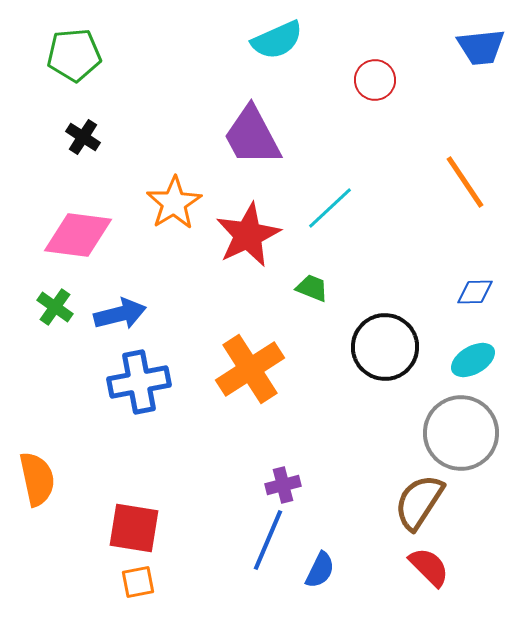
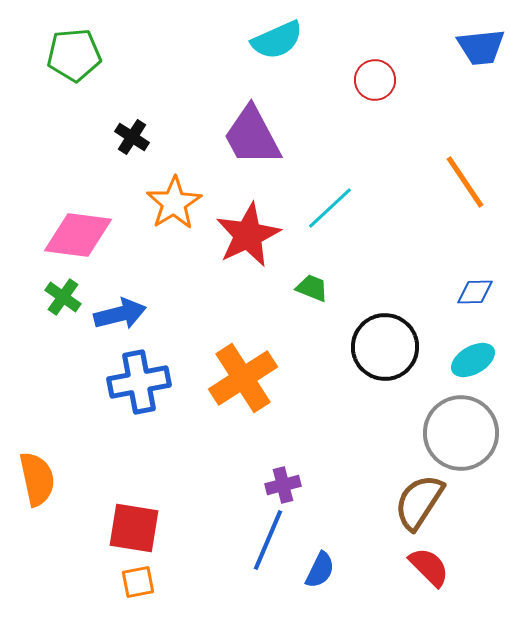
black cross: moved 49 px right
green cross: moved 8 px right, 10 px up
orange cross: moved 7 px left, 9 px down
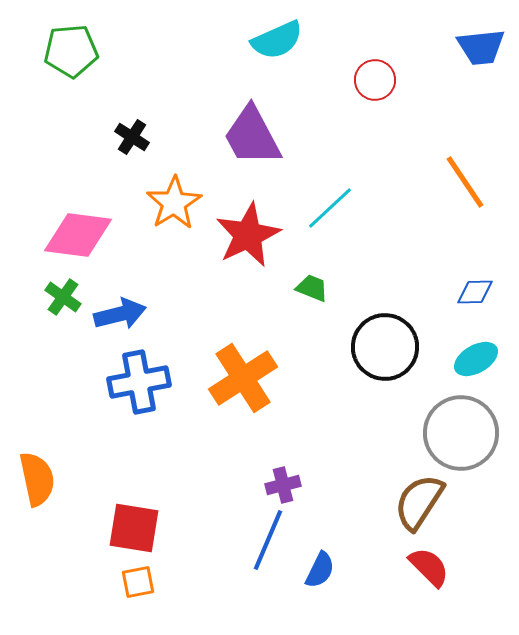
green pentagon: moved 3 px left, 4 px up
cyan ellipse: moved 3 px right, 1 px up
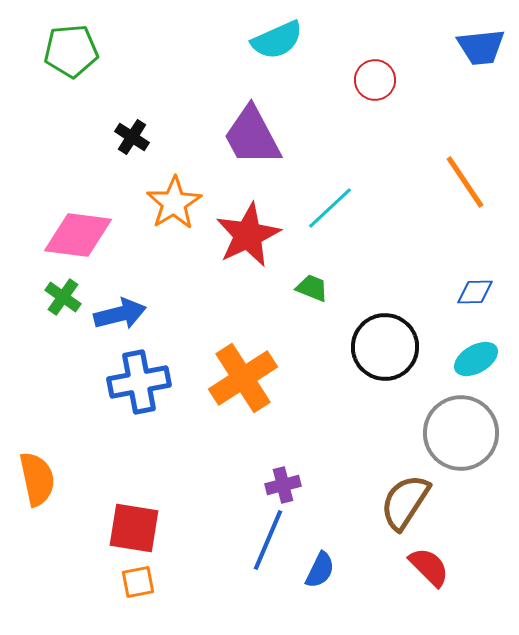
brown semicircle: moved 14 px left
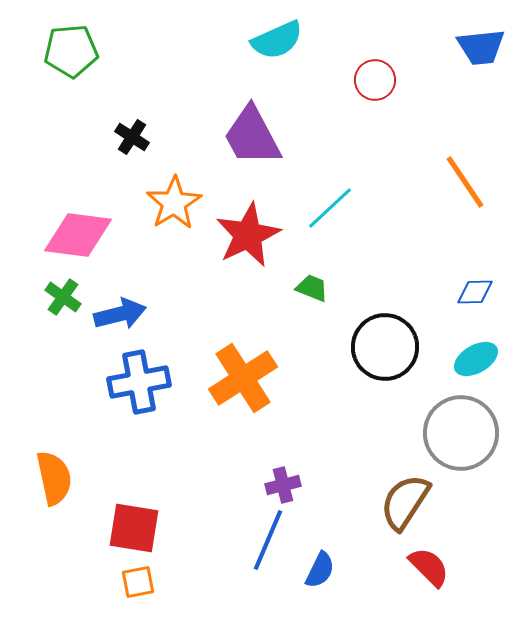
orange semicircle: moved 17 px right, 1 px up
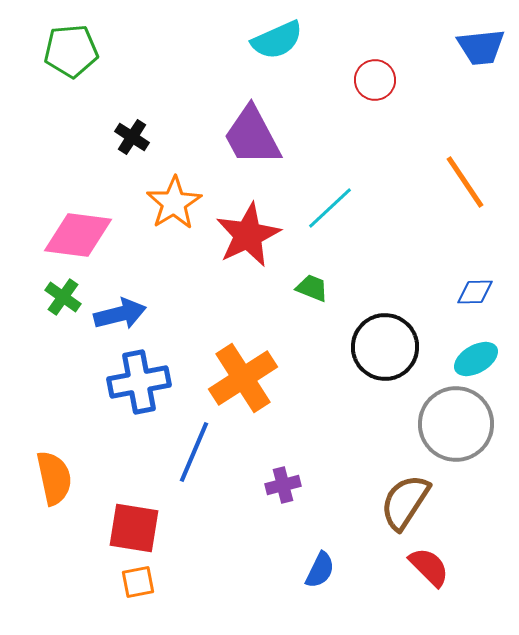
gray circle: moved 5 px left, 9 px up
blue line: moved 74 px left, 88 px up
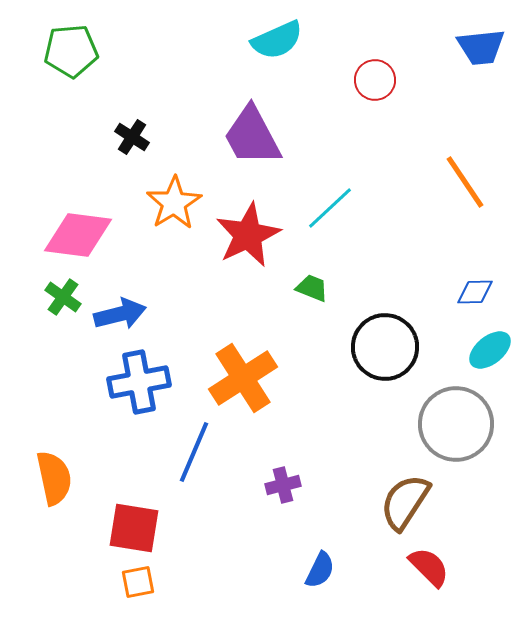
cyan ellipse: moved 14 px right, 9 px up; rotated 9 degrees counterclockwise
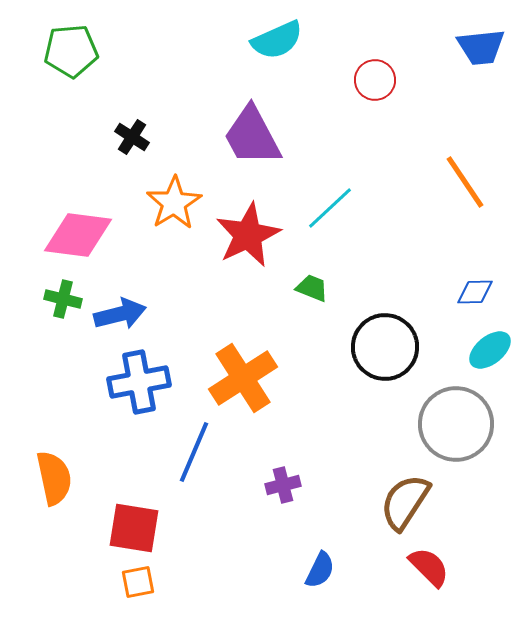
green cross: moved 2 px down; rotated 21 degrees counterclockwise
